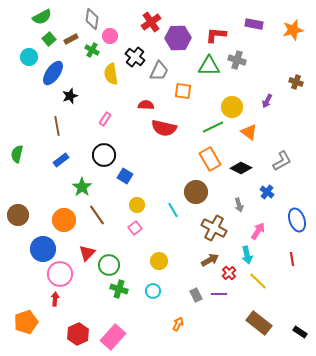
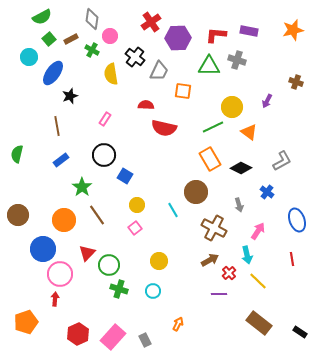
purple rectangle at (254, 24): moved 5 px left, 7 px down
gray rectangle at (196, 295): moved 51 px left, 45 px down
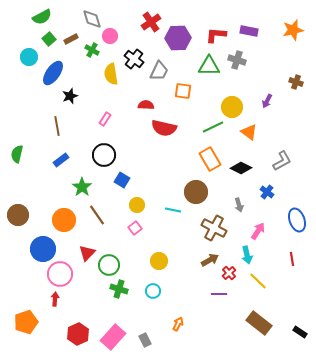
gray diamond at (92, 19): rotated 25 degrees counterclockwise
black cross at (135, 57): moved 1 px left, 2 px down
blue square at (125, 176): moved 3 px left, 4 px down
cyan line at (173, 210): rotated 49 degrees counterclockwise
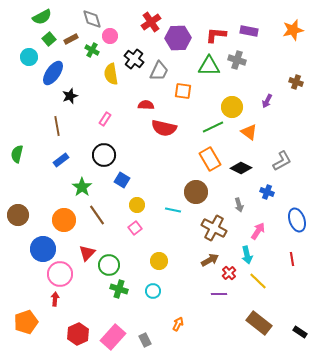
blue cross at (267, 192): rotated 16 degrees counterclockwise
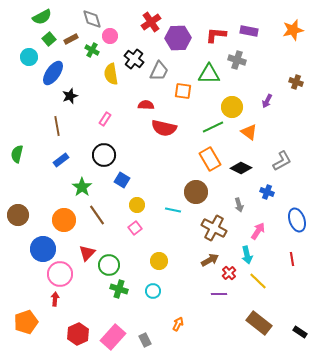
green triangle at (209, 66): moved 8 px down
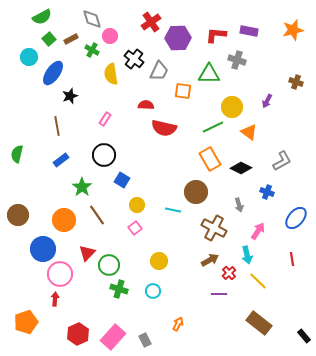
blue ellipse at (297, 220): moved 1 px left, 2 px up; rotated 60 degrees clockwise
black rectangle at (300, 332): moved 4 px right, 4 px down; rotated 16 degrees clockwise
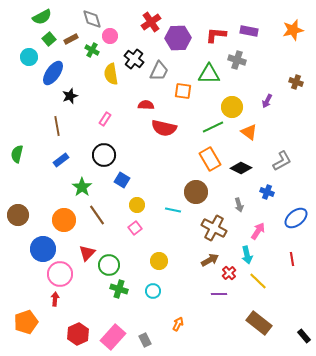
blue ellipse at (296, 218): rotated 10 degrees clockwise
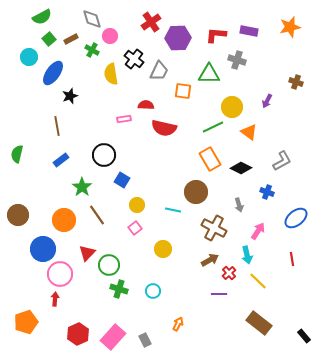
orange star at (293, 30): moved 3 px left, 3 px up
pink rectangle at (105, 119): moved 19 px right; rotated 48 degrees clockwise
yellow circle at (159, 261): moved 4 px right, 12 px up
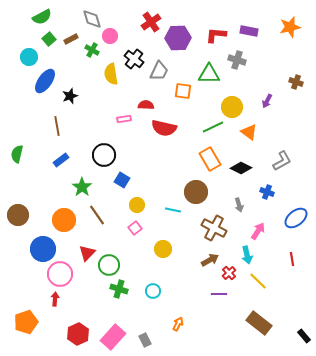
blue ellipse at (53, 73): moved 8 px left, 8 px down
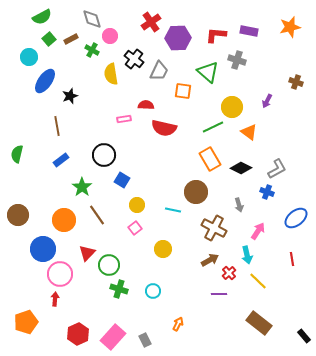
green triangle at (209, 74): moved 1 px left, 2 px up; rotated 40 degrees clockwise
gray L-shape at (282, 161): moved 5 px left, 8 px down
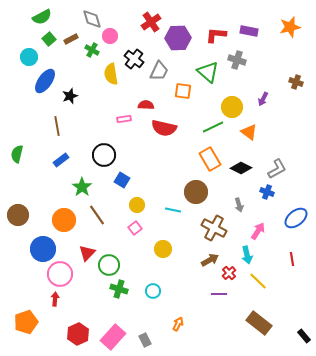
purple arrow at (267, 101): moved 4 px left, 2 px up
